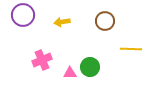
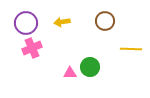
purple circle: moved 3 px right, 8 px down
pink cross: moved 10 px left, 12 px up
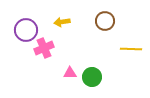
purple circle: moved 7 px down
pink cross: moved 12 px right
green circle: moved 2 px right, 10 px down
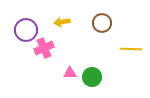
brown circle: moved 3 px left, 2 px down
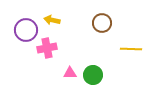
yellow arrow: moved 10 px left, 2 px up; rotated 21 degrees clockwise
pink cross: moved 3 px right; rotated 12 degrees clockwise
green circle: moved 1 px right, 2 px up
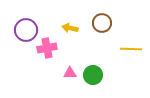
yellow arrow: moved 18 px right, 8 px down
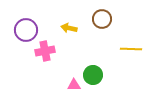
brown circle: moved 4 px up
yellow arrow: moved 1 px left
pink cross: moved 2 px left, 3 px down
pink triangle: moved 4 px right, 12 px down
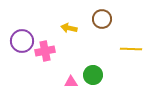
purple circle: moved 4 px left, 11 px down
pink triangle: moved 3 px left, 3 px up
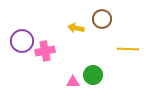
yellow arrow: moved 7 px right
yellow line: moved 3 px left
pink triangle: moved 2 px right
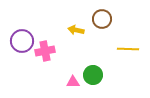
yellow arrow: moved 2 px down
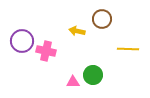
yellow arrow: moved 1 px right, 1 px down
pink cross: moved 1 px right; rotated 24 degrees clockwise
